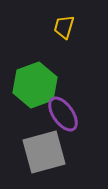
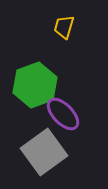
purple ellipse: rotated 9 degrees counterclockwise
gray square: rotated 21 degrees counterclockwise
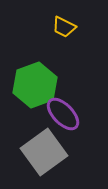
yellow trapezoid: rotated 80 degrees counterclockwise
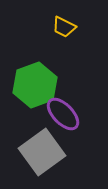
gray square: moved 2 px left
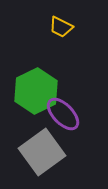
yellow trapezoid: moved 3 px left
green hexagon: moved 1 px right, 6 px down; rotated 6 degrees counterclockwise
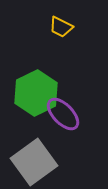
green hexagon: moved 2 px down
gray square: moved 8 px left, 10 px down
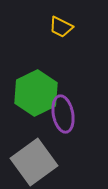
purple ellipse: rotated 33 degrees clockwise
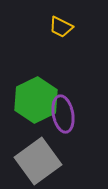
green hexagon: moved 7 px down
gray square: moved 4 px right, 1 px up
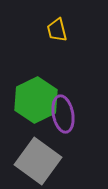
yellow trapezoid: moved 4 px left, 3 px down; rotated 50 degrees clockwise
gray square: rotated 18 degrees counterclockwise
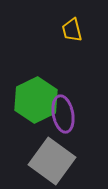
yellow trapezoid: moved 15 px right
gray square: moved 14 px right
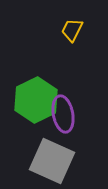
yellow trapezoid: rotated 40 degrees clockwise
gray square: rotated 12 degrees counterclockwise
